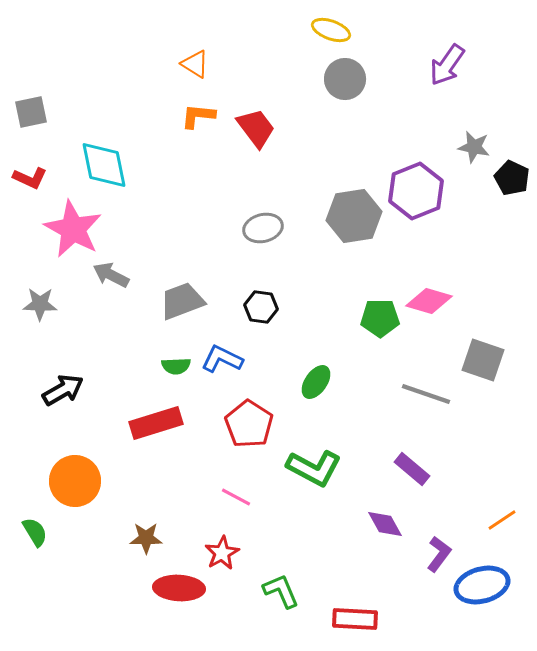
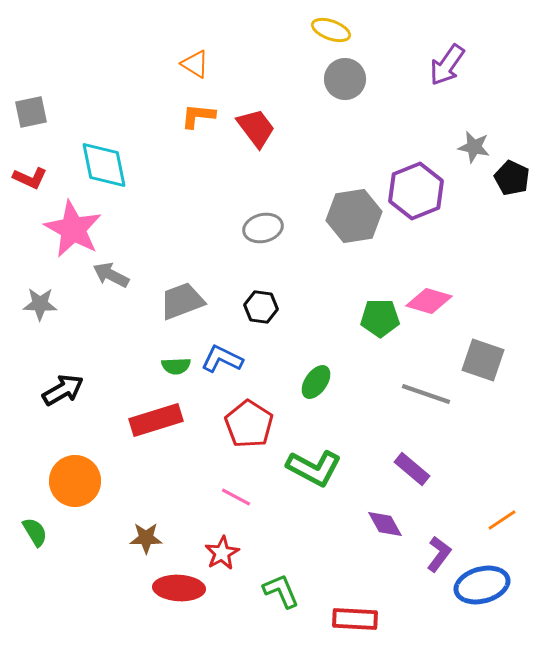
red rectangle at (156, 423): moved 3 px up
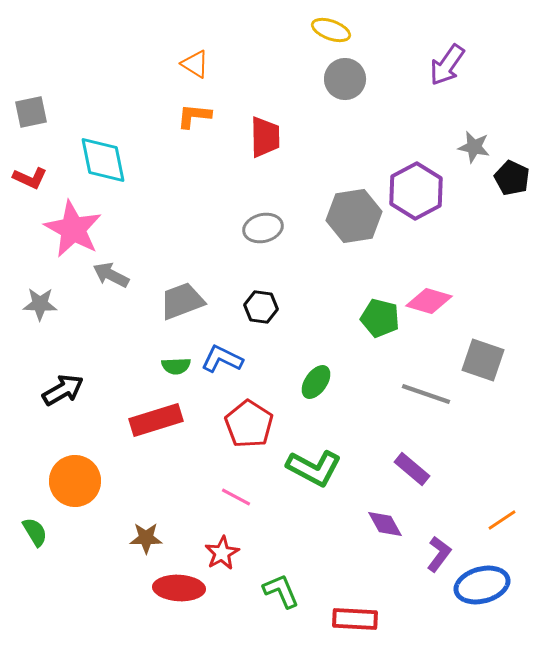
orange L-shape at (198, 116): moved 4 px left
red trapezoid at (256, 128): moved 9 px right, 9 px down; rotated 36 degrees clockwise
cyan diamond at (104, 165): moved 1 px left, 5 px up
purple hexagon at (416, 191): rotated 6 degrees counterclockwise
green pentagon at (380, 318): rotated 15 degrees clockwise
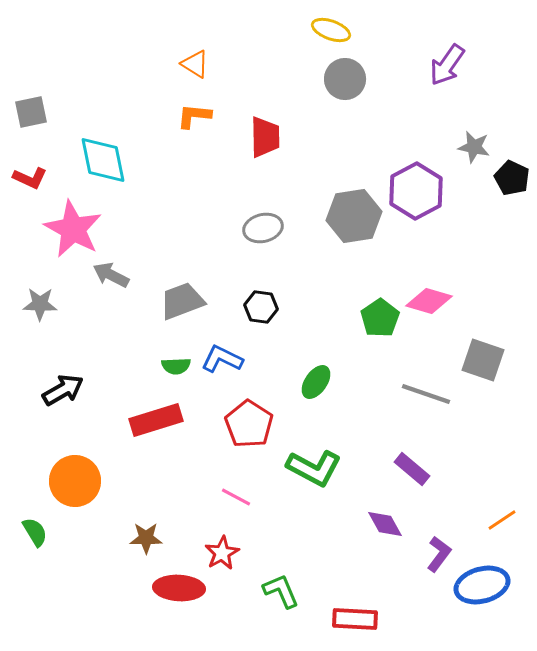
green pentagon at (380, 318): rotated 24 degrees clockwise
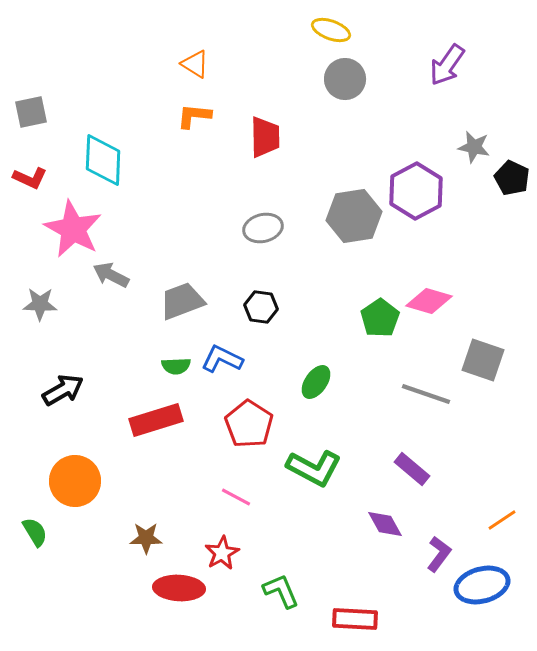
cyan diamond at (103, 160): rotated 14 degrees clockwise
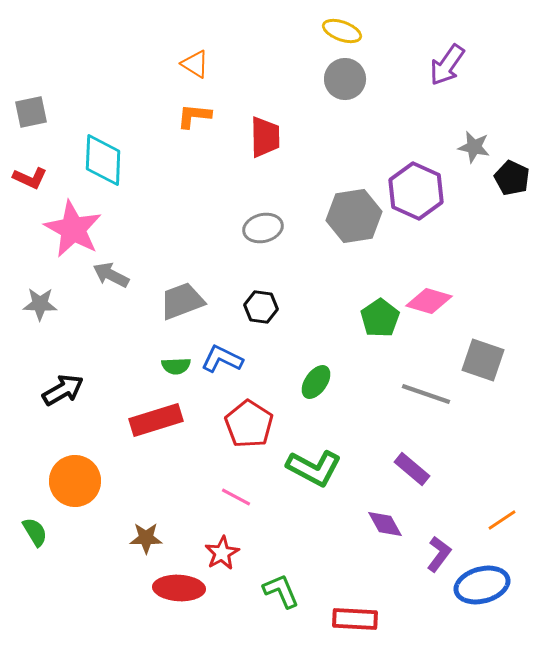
yellow ellipse at (331, 30): moved 11 px right, 1 px down
purple hexagon at (416, 191): rotated 8 degrees counterclockwise
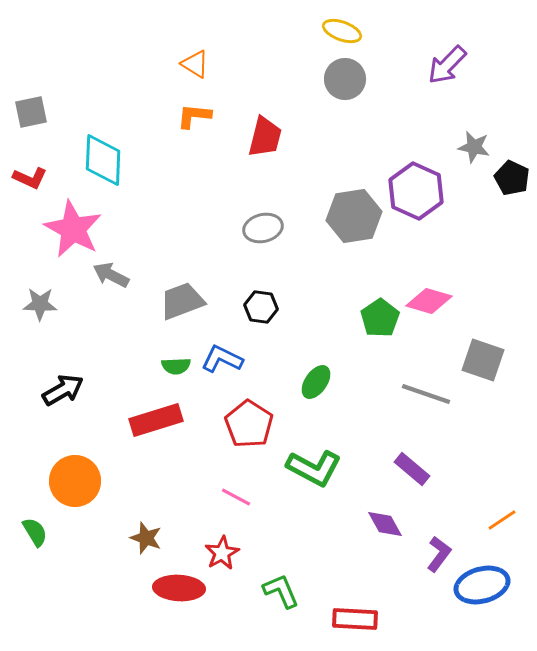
purple arrow at (447, 65): rotated 9 degrees clockwise
red trapezoid at (265, 137): rotated 15 degrees clockwise
brown star at (146, 538): rotated 20 degrees clockwise
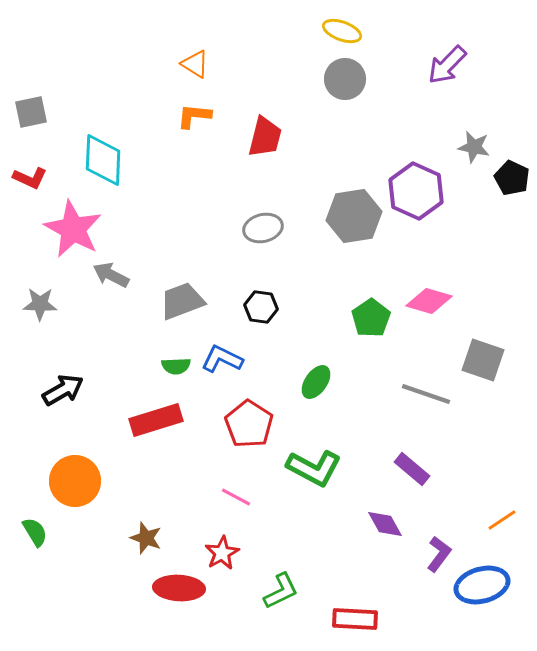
green pentagon at (380, 318): moved 9 px left
green L-shape at (281, 591): rotated 87 degrees clockwise
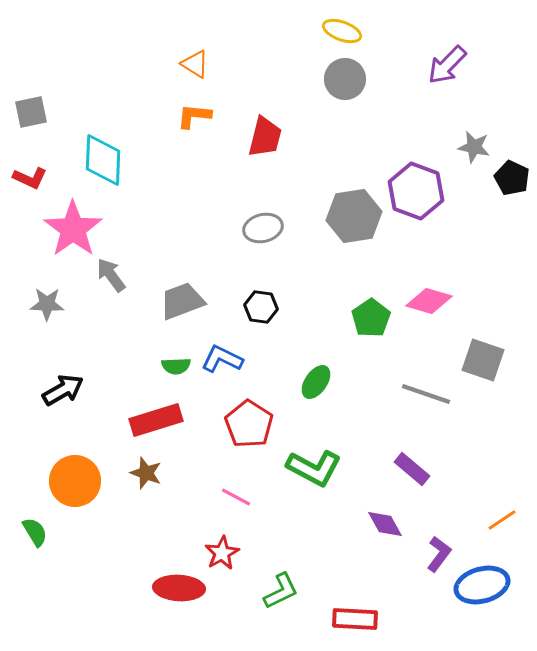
purple hexagon at (416, 191): rotated 4 degrees counterclockwise
pink star at (73, 229): rotated 8 degrees clockwise
gray arrow at (111, 275): rotated 27 degrees clockwise
gray star at (40, 304): moved 7 px right
brown star at (146, 538): moved 65 px up
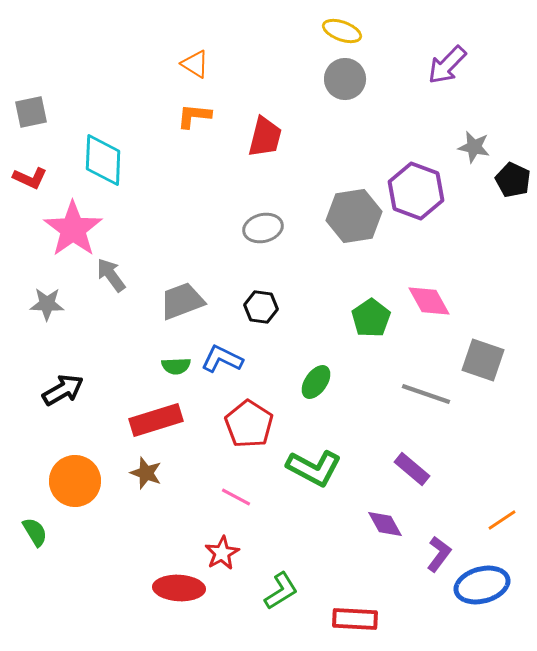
black pentagon at (512, 178): moved 1 px right, 2 px down
pink diamond at (429, 301): rotated 45 degrees clockwise
green L-shape at (281, 591): rotated 6 degrees counterclockwise
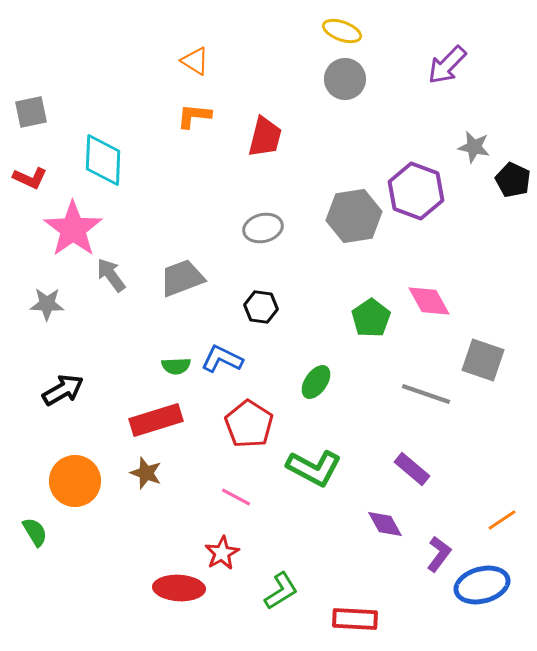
orange triangle at (195, 64): moved 3 px up
gray trapezoid at (182, 301): moved 23 px up
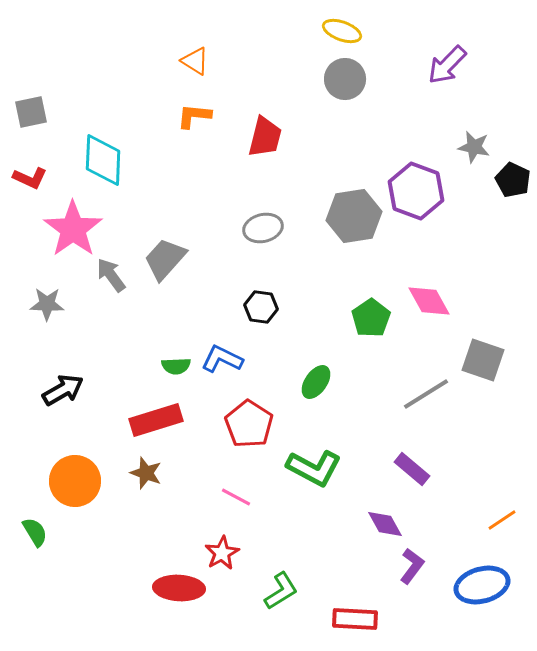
gray trapezoid at (182, 278): moved 17 px left, 19 px up; rotated 27 degrees counterclockwise
gray line at (426, 394): rotated 51 degrees counterclockwise
purple L-shape at (439, 554): moved 27 px left, 12 px down
